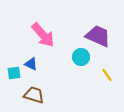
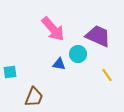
pink arrow: moved 10 px right, 6 px up
cyan circle: moved 3 px left, 3 px up
blue triangle: moved 28 px right; rotated 16 degrees counterclockwise
cyan square: moved 4 px left, 1 px up
brown trapezoid: moved 2 px down; rotated 95 degrees clockwise
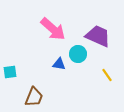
pink arrow: rotated 8 degrees counterclockwise
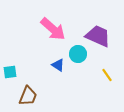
blue triangle: moved 1 px left, 1 px down; rotated 24 degrees clockwise
brown trapezoid: moved 6 px left, 1 px up
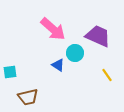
cyan circle: moved 3 px left, 1 px up
brown trapezoid: moved 1 px down; rotated 55 degrees clockwise
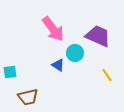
pink arrow: rotated 12 degrees clockwise
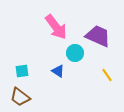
pink arrow: moved 3 px right, 2 px up
blue triangle: moved 6 px down
cyan square: moved 12 px right, 1 px up
brown trapezoid: moved 8 px left; rotated 50 degrees clockwise
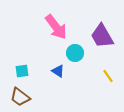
purple trapezoid: moved 4 px right; rotated 144 degrees counterclockwise
yellow line: moved 1 px right, 1 px down
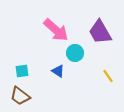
pink arrow: moved 3 px down; rotated 12 degrees counterclockwise
purple trapezoid: moved 2 px left, 4 px up
brown trapezoid: moved 1 px up
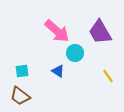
pink arrow: moved 1 px right, 1 px down
